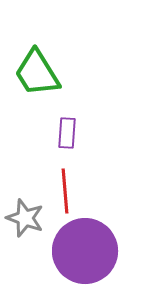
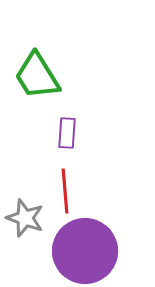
green trapezoid: moved 3 px down
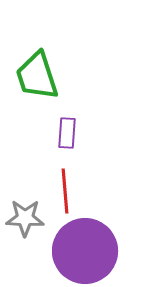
green trapezoid: rotated 14 degrees clockwise
gray star: rotated 18 degrees counterclockwise
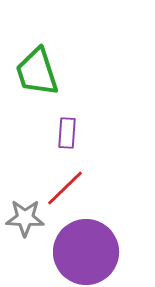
green trapezoid: moved 4 px up
red line: moved 3 px up; rotated 51 degrees clockwise
purple circle: moved 1 px right, 1 px down
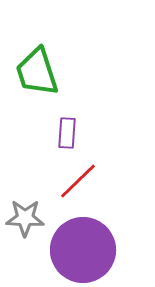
red line: moved 13 px right, 7 px up
purple circle: moved 3 px left, 2 px up
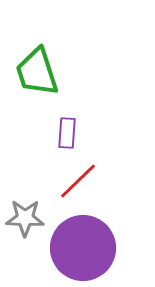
purple circle: moved 2 px up
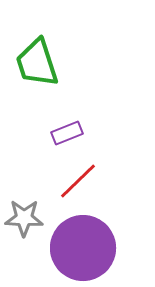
green trapezoid: moved 9 px up
purple rectangle: rotated 64 degrees clockwise
gray star: moved 1 px left
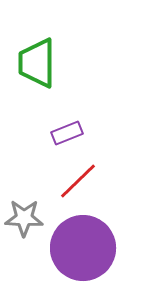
green trapezoid: rotated 18 degrees clockwise
